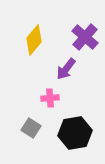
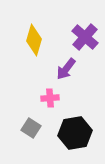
yellow diamond: rotated 24 degrees counterclockwise
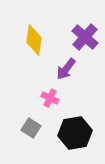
yellow diamond: rotated 8 degrees counterclockwise
pink cross: rotated 30 degrees clockwise
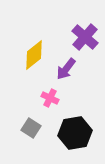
yellow diamond: moved 15 px down; rotated 44 degrees clockwise
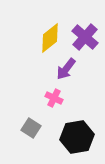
yellow diamond: moved 16 px right, 17 px up
pink cross: moved 4 px right
black hexagon: moved 2 px right, 4 px down
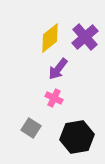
purple cross: rotated 8 degrees clockwise
purple arrow: moved 8 px left
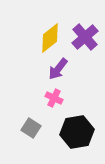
black hexagon: moved 5 px up
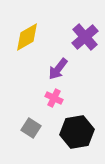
yellow diamond: moved 23 px left, 1 px up; rotated 8 degrees clockwise
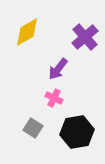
yellow diamond: moved 5 px up
gray square: moved 2 px right
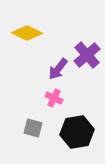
yellow diamond: moved 1 px down; rotated 56 degrees clockwise
purple cross: moved 2 px right, 18 px down
gray square: rotated 18 degrees counterclockwise
